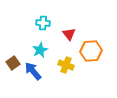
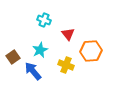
cyan cross: moved 1 px right, 3 px up; rotated 16 degrees clockwise
red triangle: moved 1 px left
brown square: moved 6 px up
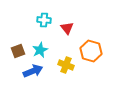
cyan cross: rotated 16 degrees counterclockwise
red triangle: moved 1 px left, 6 px up
orange hexagon: rotated 20 degrees clockwise
brown square: moved 5 px right, 6 px up; rotated 16 degrees clockwise
blue arrow: rotated 108 degrees clockwise
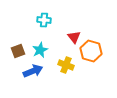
red triangle: moved 7 px right, 9 px down
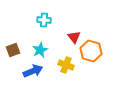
brown square: moved 5 px left, 1 px up
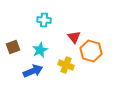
brown square: moved 3 px up
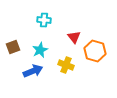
orange hexagon: moved 4 px right
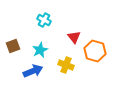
cyan cross: rotated 24 degrees clockwise
brown square: moved 1 px up
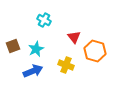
cyan star: moved 4 px left, 1 px up
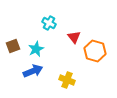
cyan cross: moved 5 px right, 3 px down
yellow cross: moved 1 px right, 15 px down
